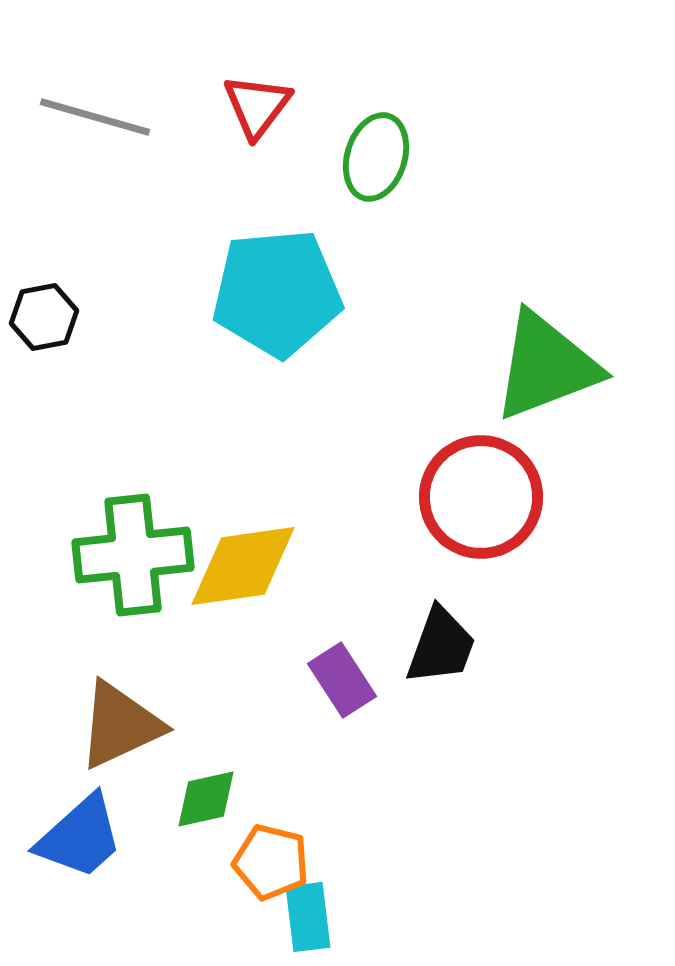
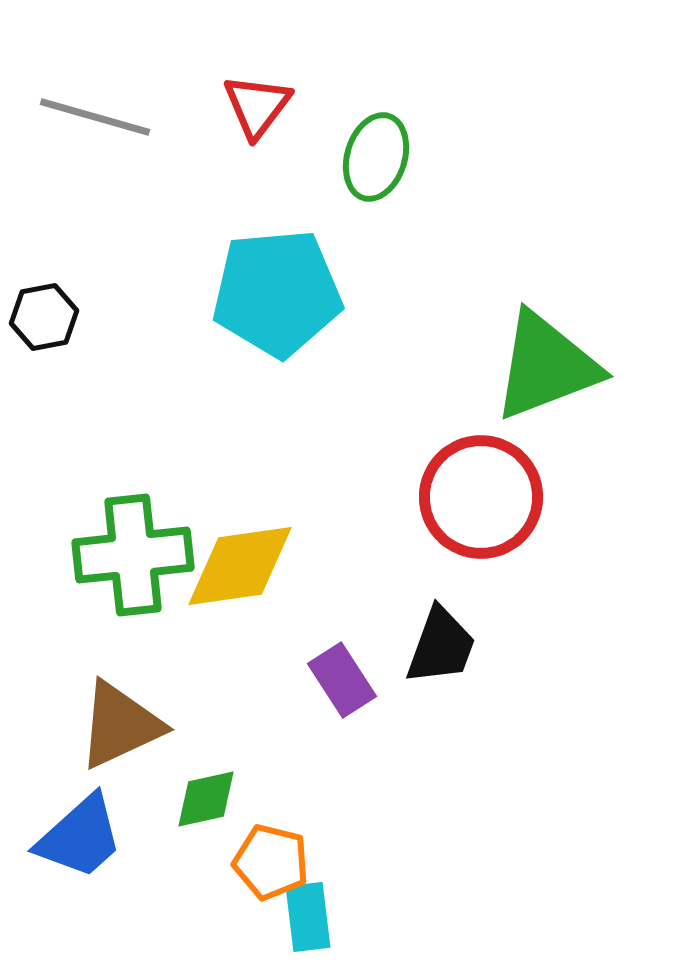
yellow diamond: moved 3 px left
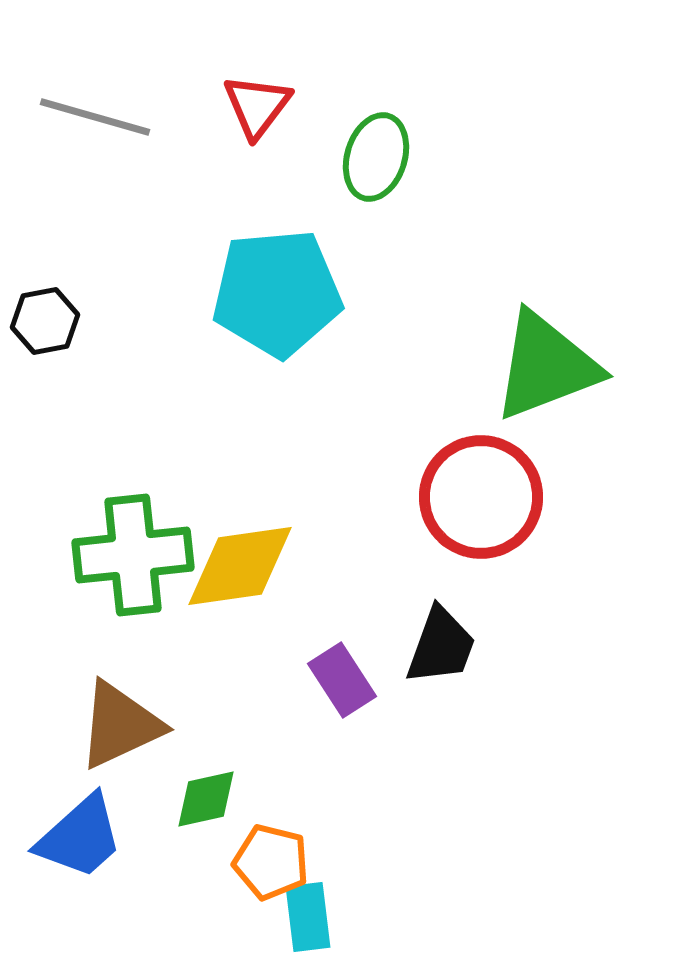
black hexagon: moved 1 px right, 4 px down
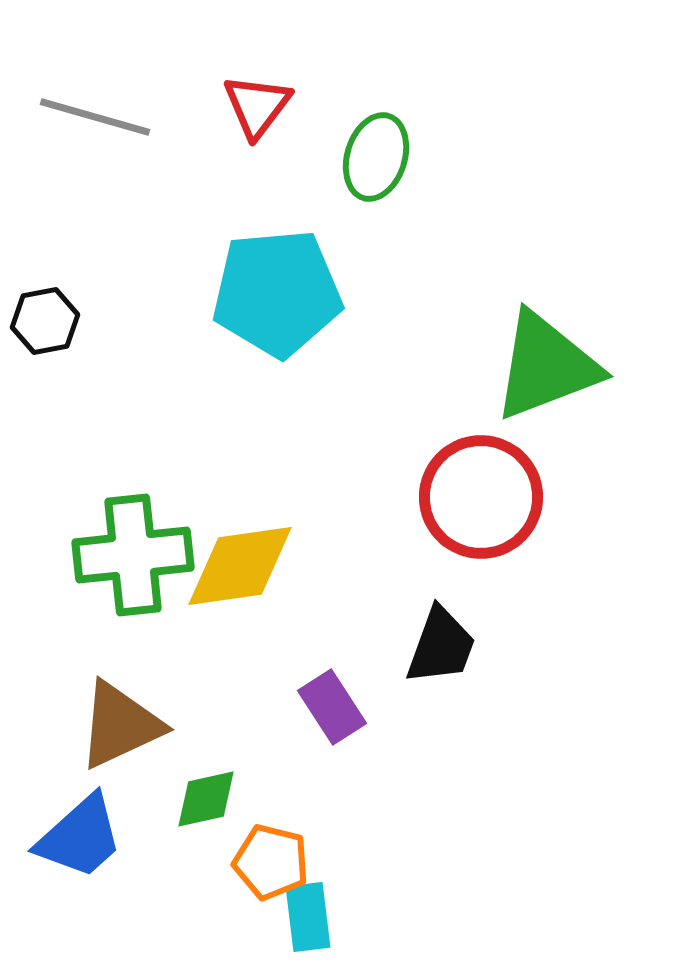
purple rectangle: moved 10 px left, 27 px down
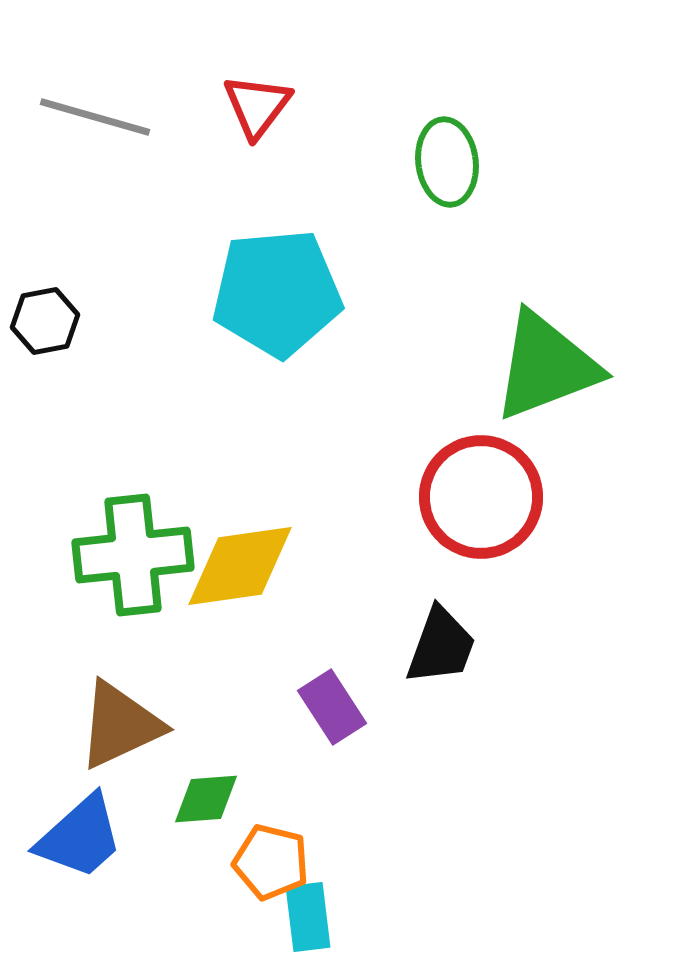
green ellipse: moved 71 px right, 5 px down; rotated 24 degrees counterclockwise
green diamond: rotated 8 degrees clockwise
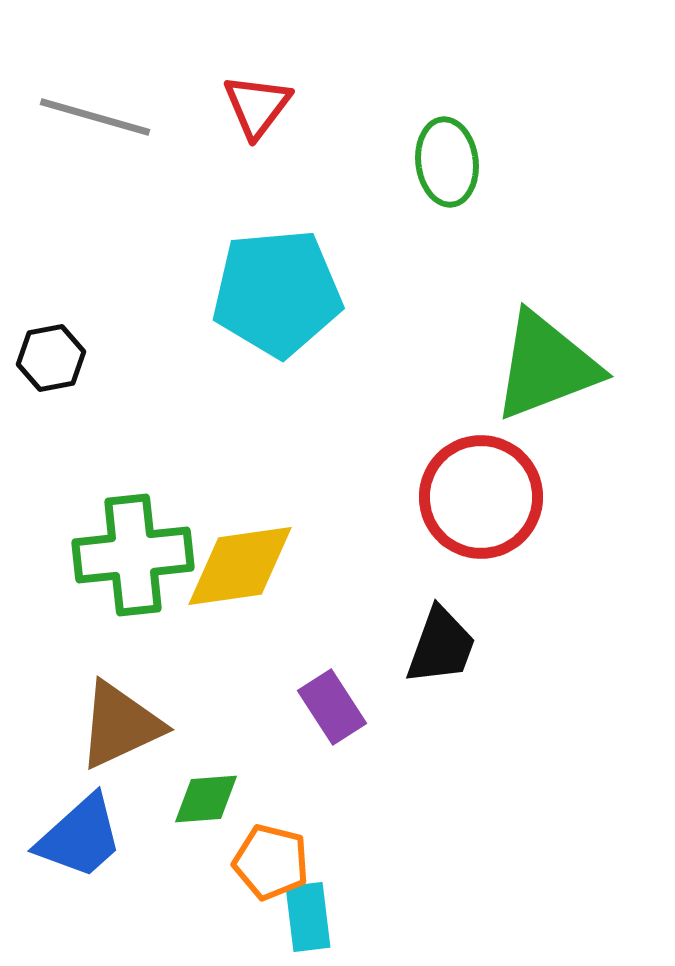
black hexagon: moved 6 px right, 37 px down
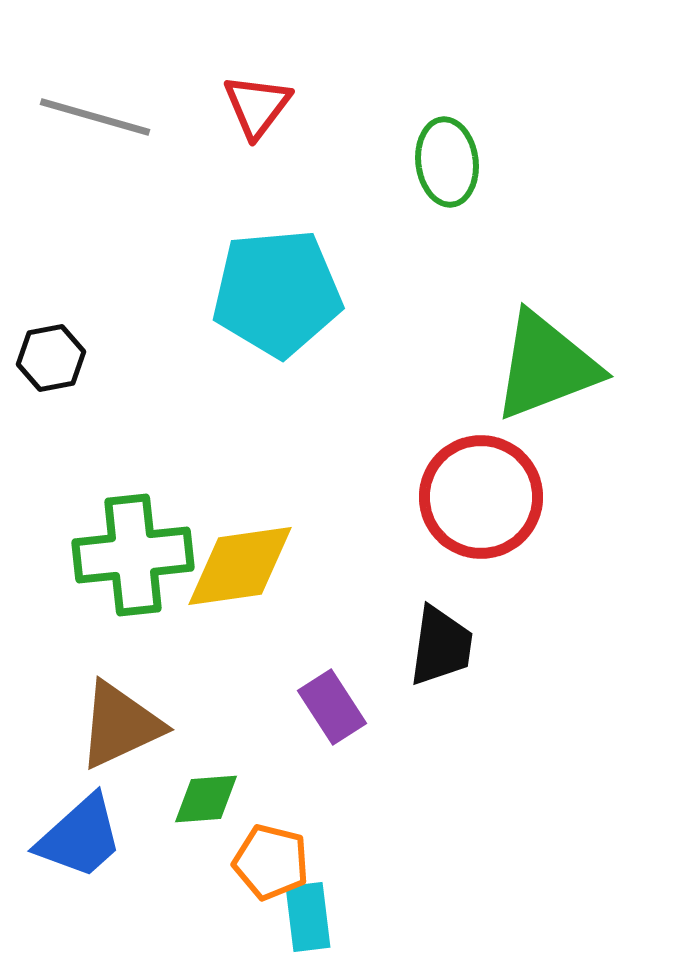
black trapezoid: rotated 12 degrees counterclockwise
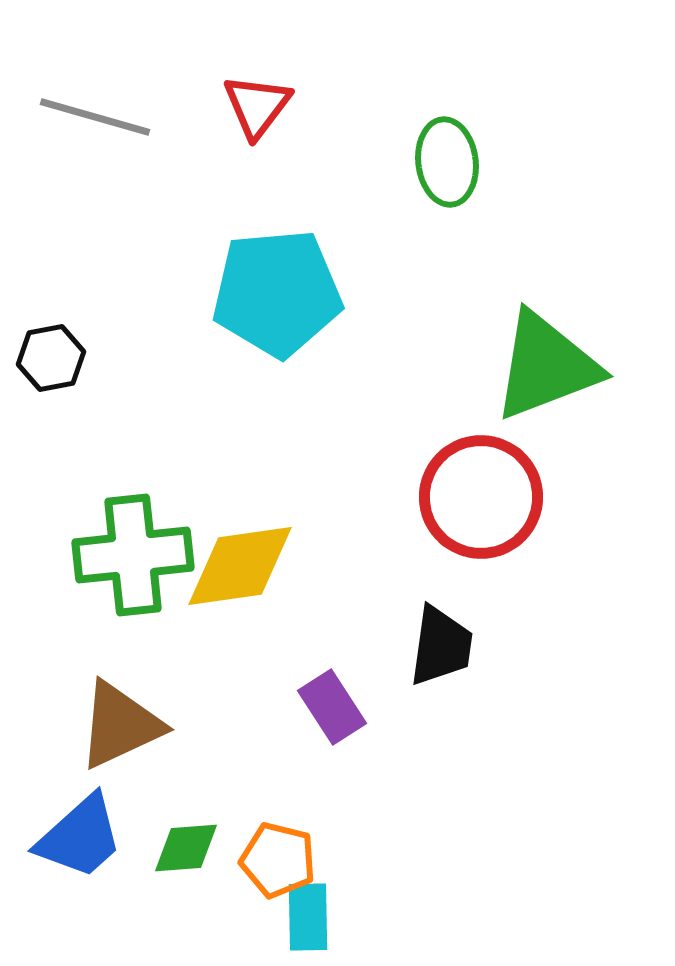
green diamond: moved 20 px left, 49 px down
orange pentagon: moved 7 px right, 2 px up
cyan rectangle: rotated 6 degrees clockwise
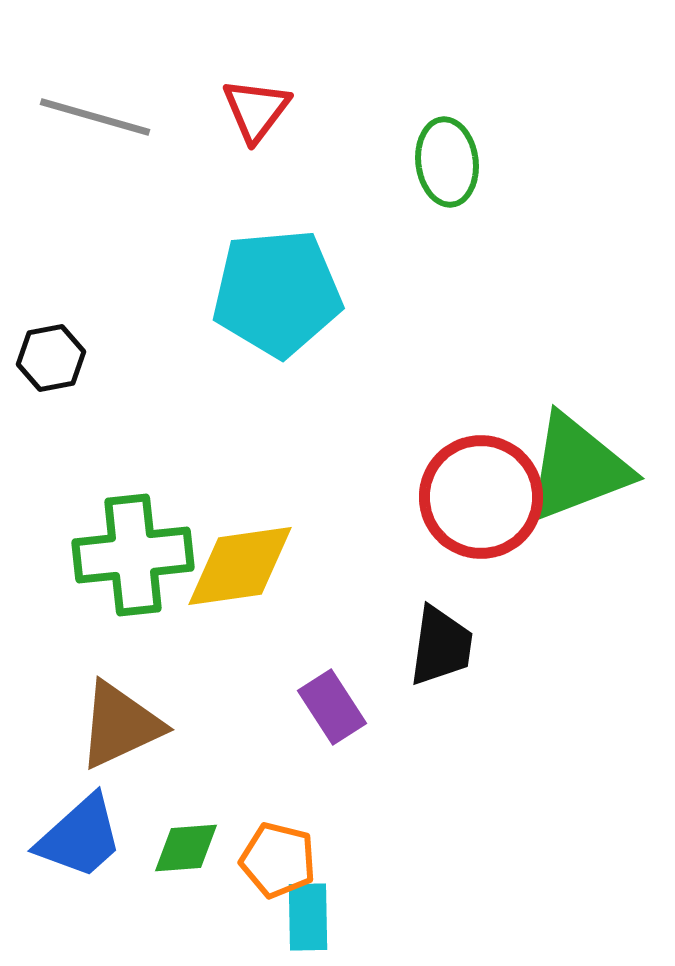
red triangle: moved 1 px left, 4 px down
green triangle: moved 31 px right, 102 px down
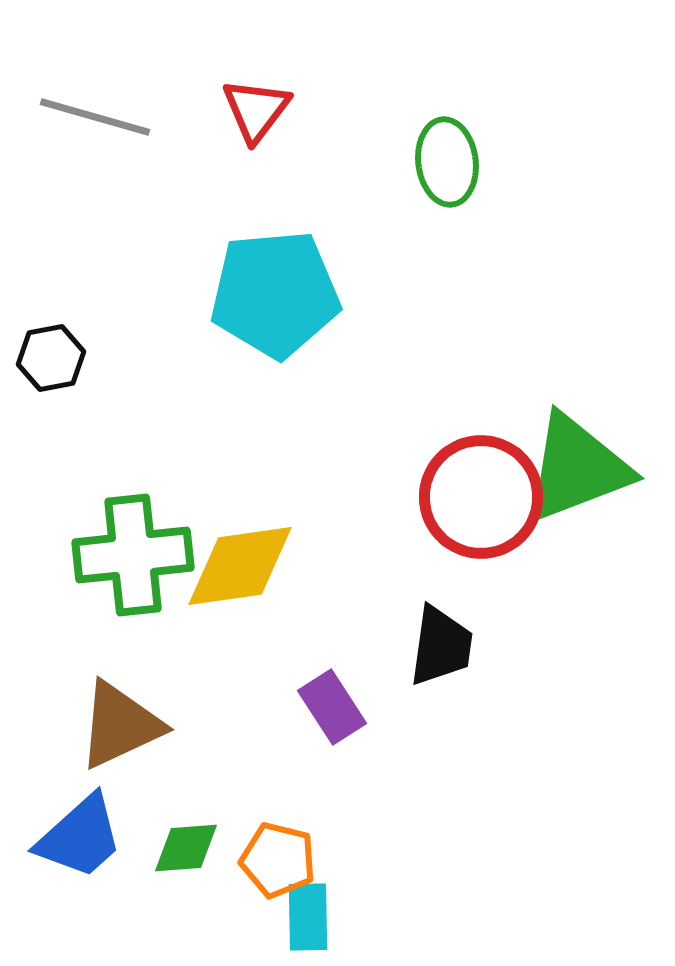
cyan pentagon: moved 2 px left, 1 px down
